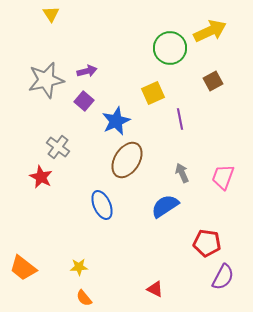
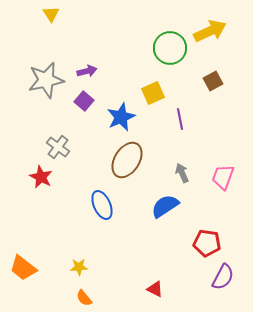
blue star: moved 5 px right, 4 px up
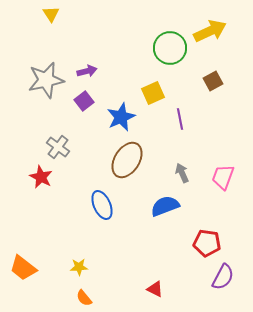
purple square: rotated 12 degrees clockwise
blue semicircle: rotated 12 degrees clockwise
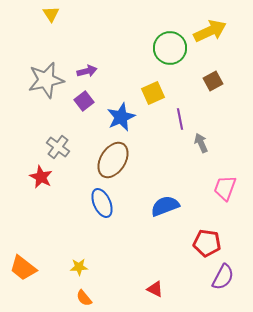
brown ellipse: moved 14 px left
gray arrow: moved 19 px right, 30 px up
pink trapezoid: moved 2 px right, 11 px down
blue ellipse: moved 2 px up
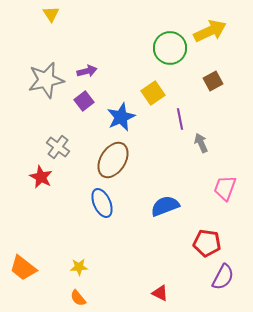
yellow square: rotated 10 degrees counterclockwise
red triangle: moved 5 px right, 4 px down
orange semicircle: moved 6 px left
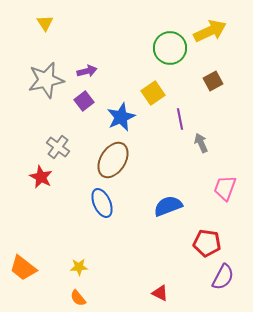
yellow triangle: moved 6 px left, 9 px down
blue semicircle: moved 3 px right
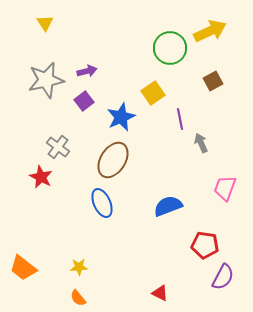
red pentagon: moved 2 px left, 2 px down
